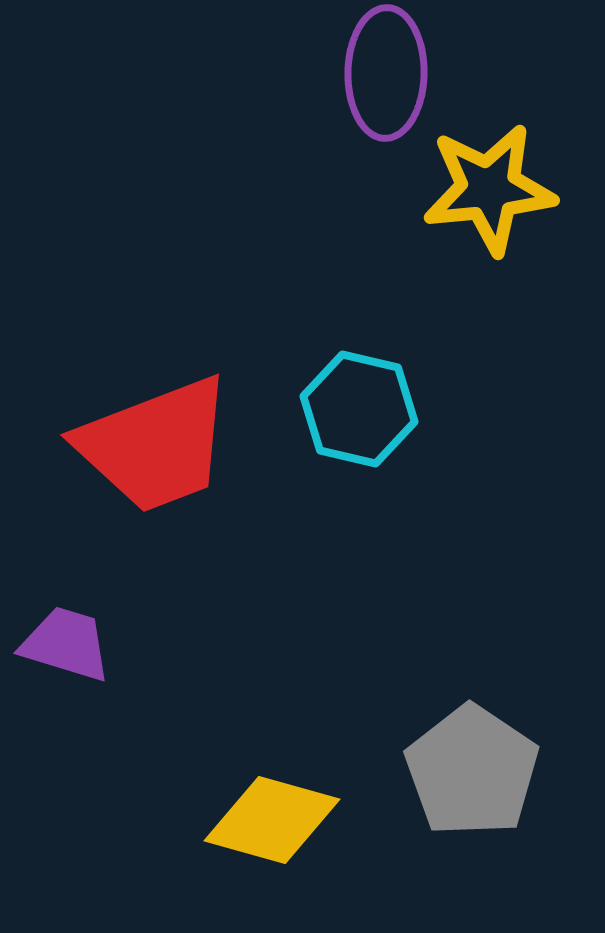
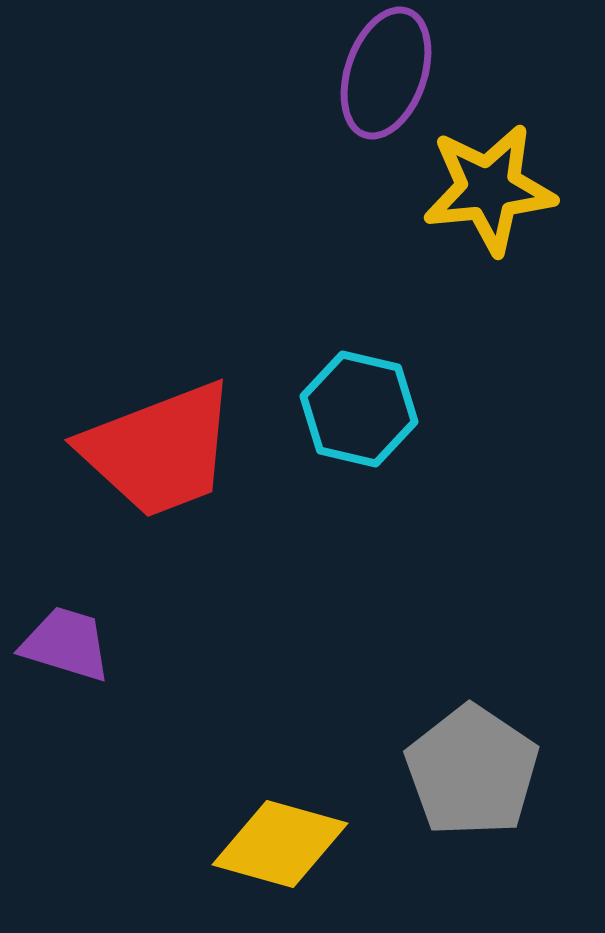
purple ellipse: rotated 18 degrees clockwise
red trapezoid: moved 4 px right, 5 px down
yellow diamond: moved 8 px right, 24 px down
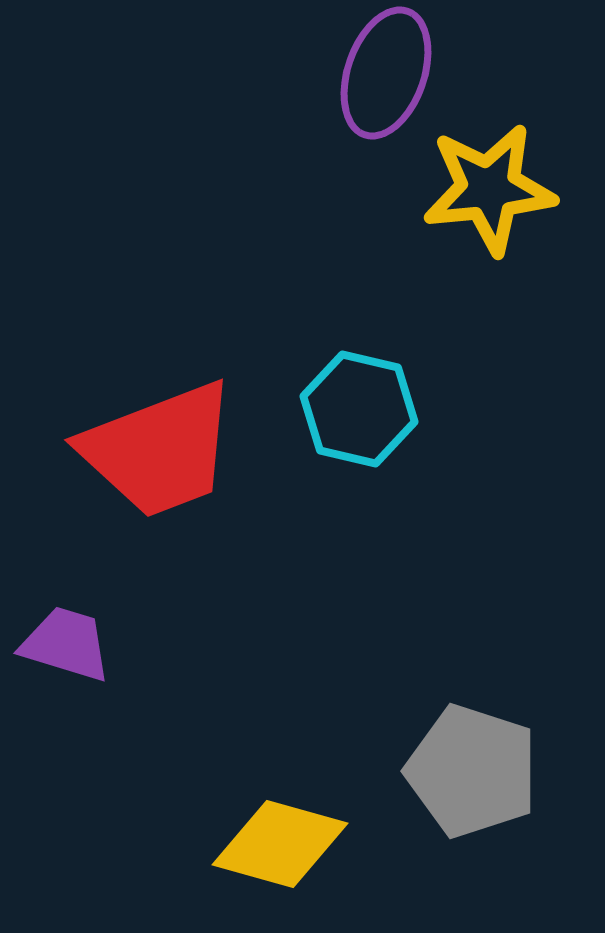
gray pentagon: rotated 16 degrees counterclockwise
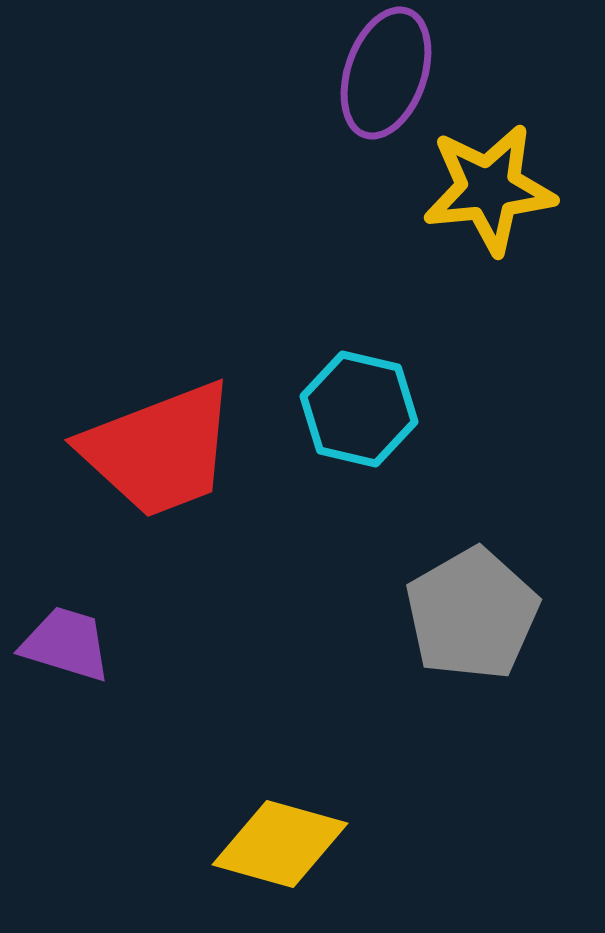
gray pentagon: moved 157 px up; rotated 24 degrees clockwise
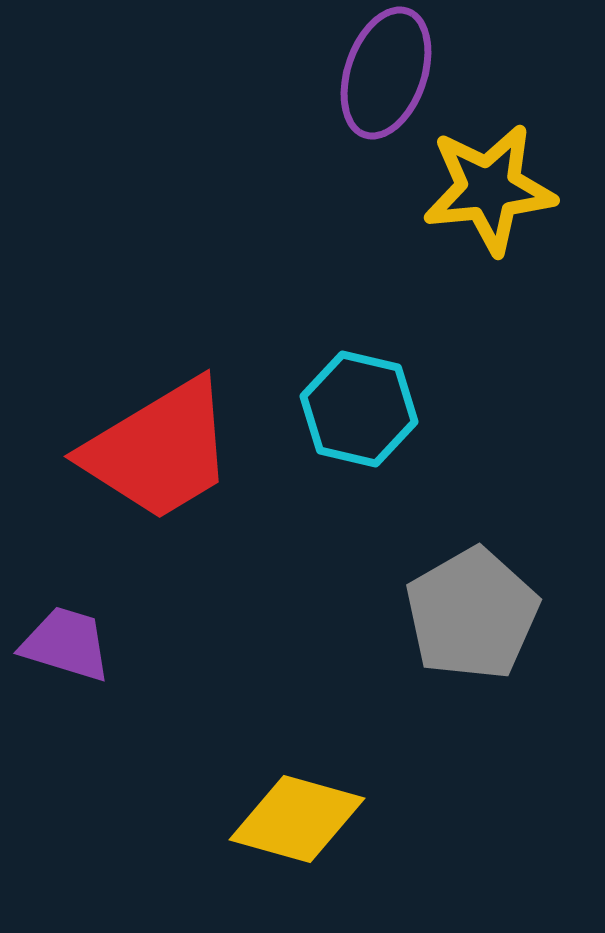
red trapezoid: rotated 10 degrees counterclockwise
yellow diamond: moved 17 px right, 25 px up
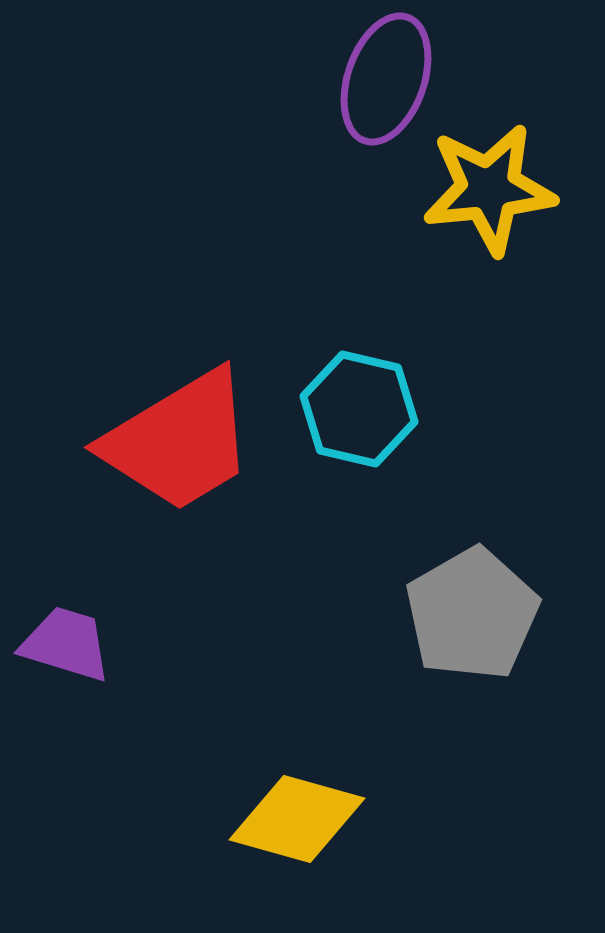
purple ellipse: moved 6 px down
red trapezoid: moved 20 px right, 9 px up
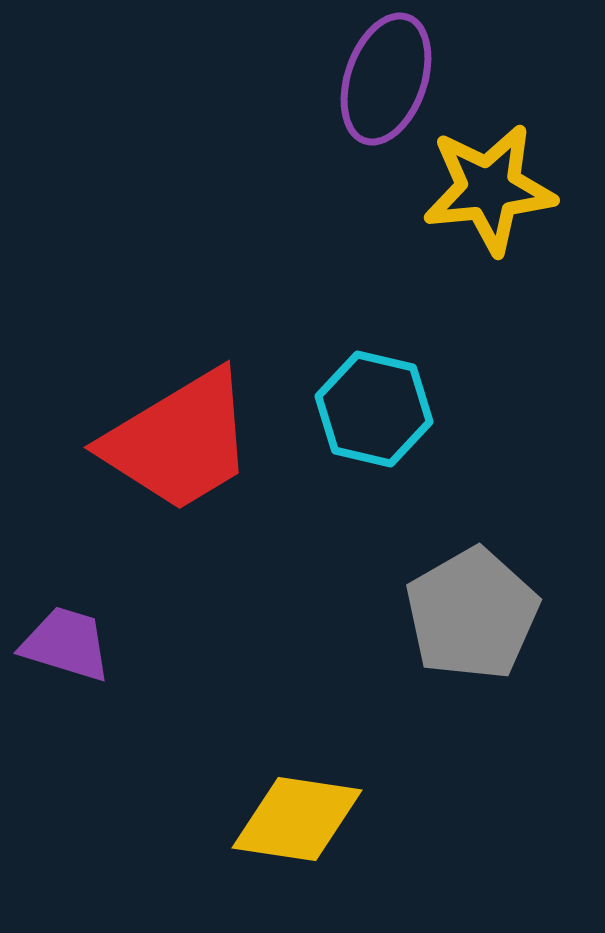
cyan hexagon: moved 15 px right
yellow diamond: rotated 7 degrees counterclockwise
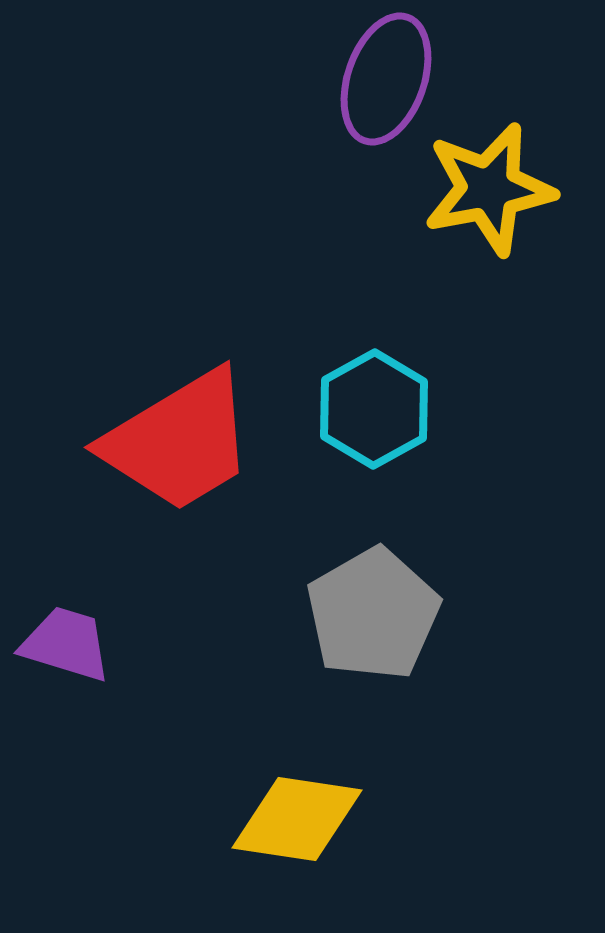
yellow star: rotated 5 degrees counterclockwise
cyan hexagon: rotated 18 degrees clockwise
gray pentagon: moved 99 px left
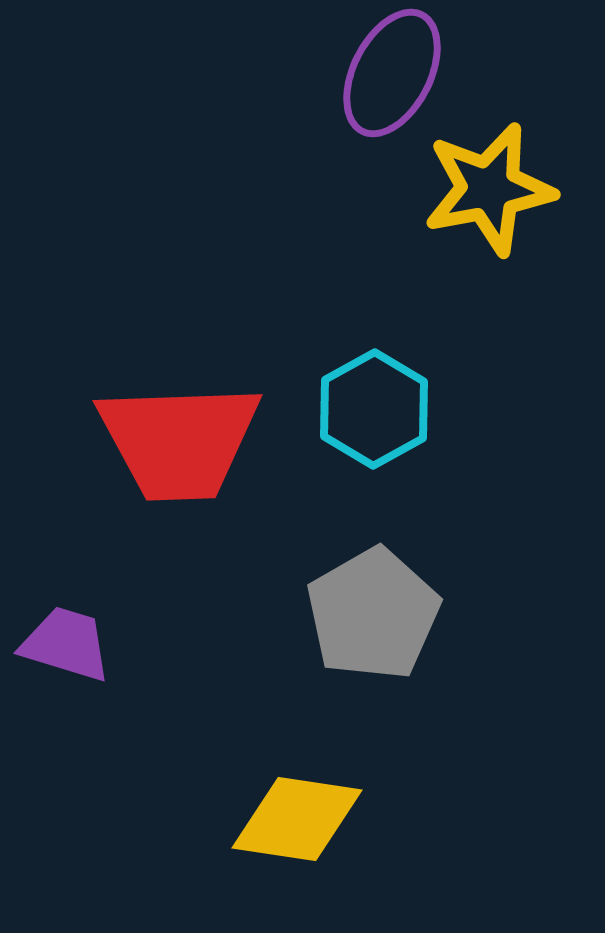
purple ellipse: moved 6 px right, 6 px up; rotated 8 degrees clockwise
red trapezoid: rotated 29 degrees clockwise
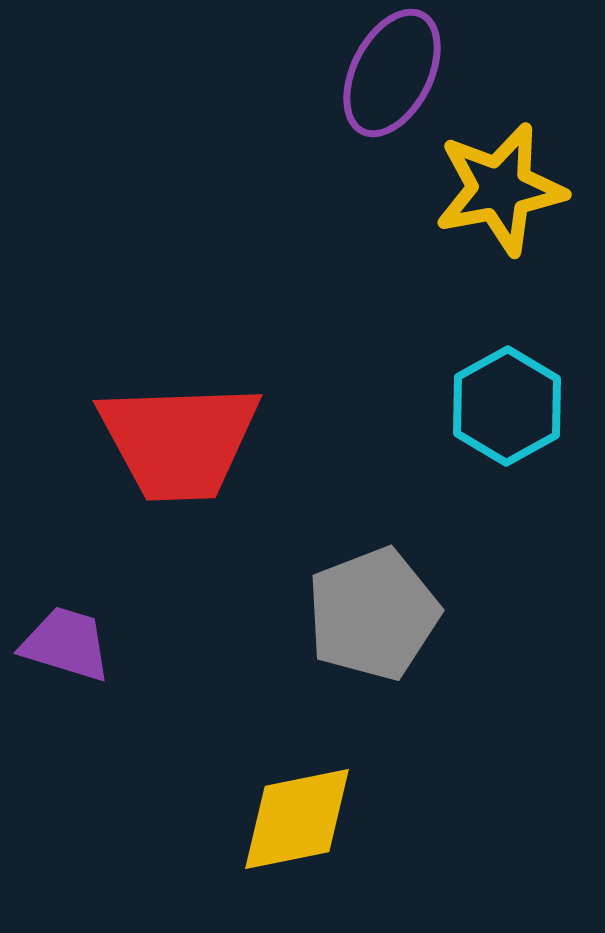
yellow star: moved 11 px right
cyan hexagon: moved 133 px right, 3 px up
gray pentagon: rotated 9 degrees clockwise
yellow diamond: rotated 20 degrees counterclockwise
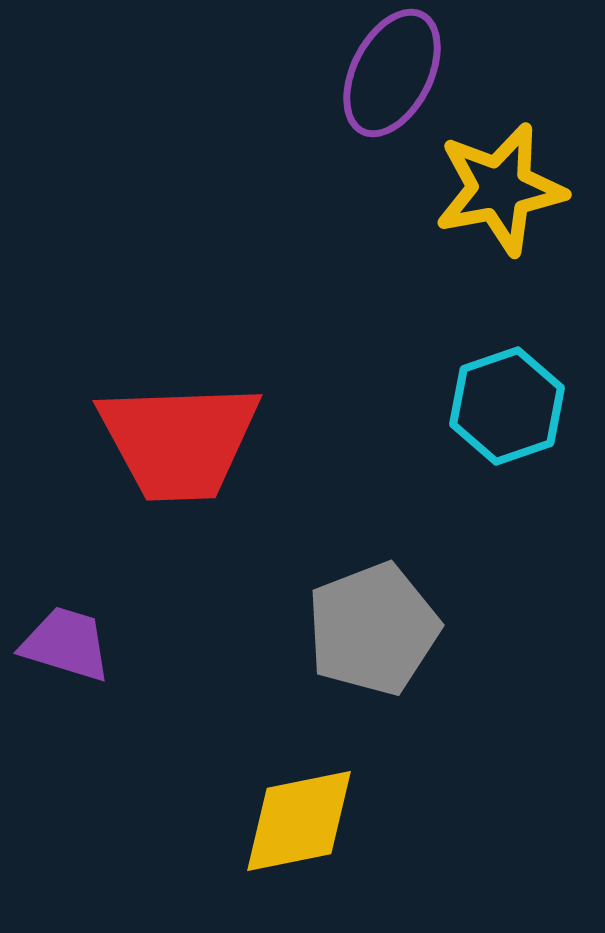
cyan hexagon: rotated 10 degrees clockwise
gray pentagon: moved 15 px down
yellow diamond: moved 2 px right, 2 px down
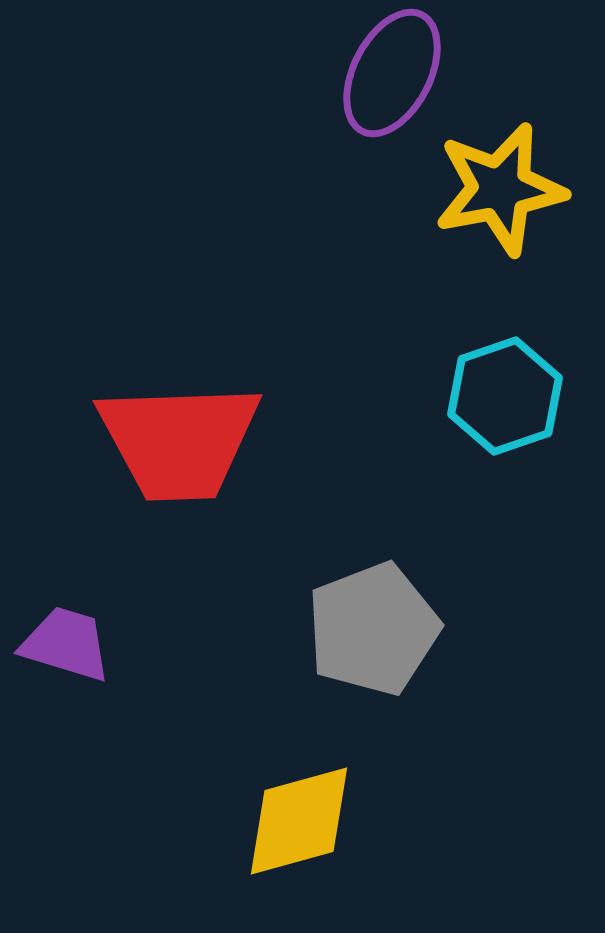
cyan hexagon: moved 2 px left, 10 px up
yellow diamond: rotated 4 degrees counterclockwise
